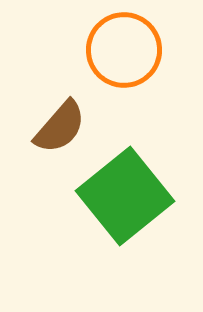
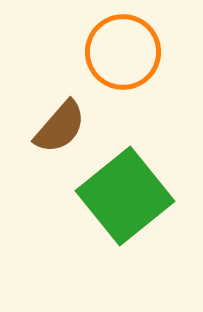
orange circle: moved 1 px left, 2 px down
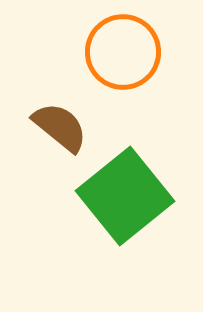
brown semicircle: rotated 92 degrees counterclockwise
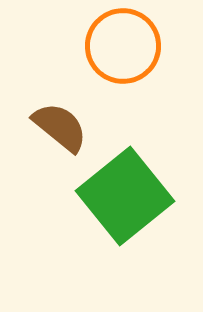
orange circle: moved 6 px up
